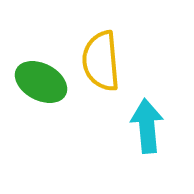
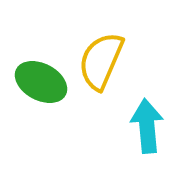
yellow semicircle: rotated 28 degrees clockwise
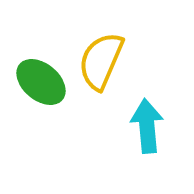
green ellipse: rotated 12 degrees clockwise
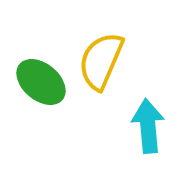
cyan arrow: moved 1 px right
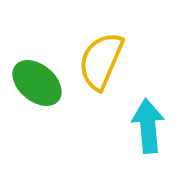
green ellipse: moved 4 px left, 1 px down
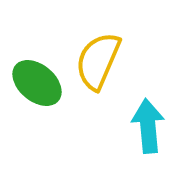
yellow semicircle: moved 3 px left
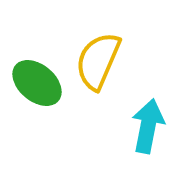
cyan arrow: rotated 16 degrees clockwise
